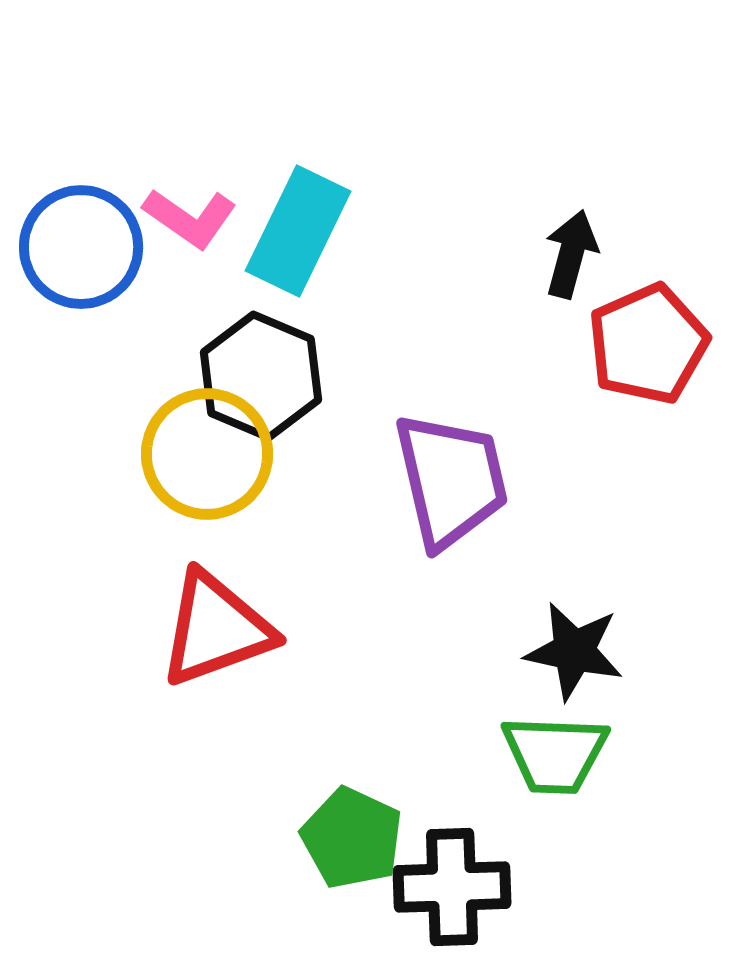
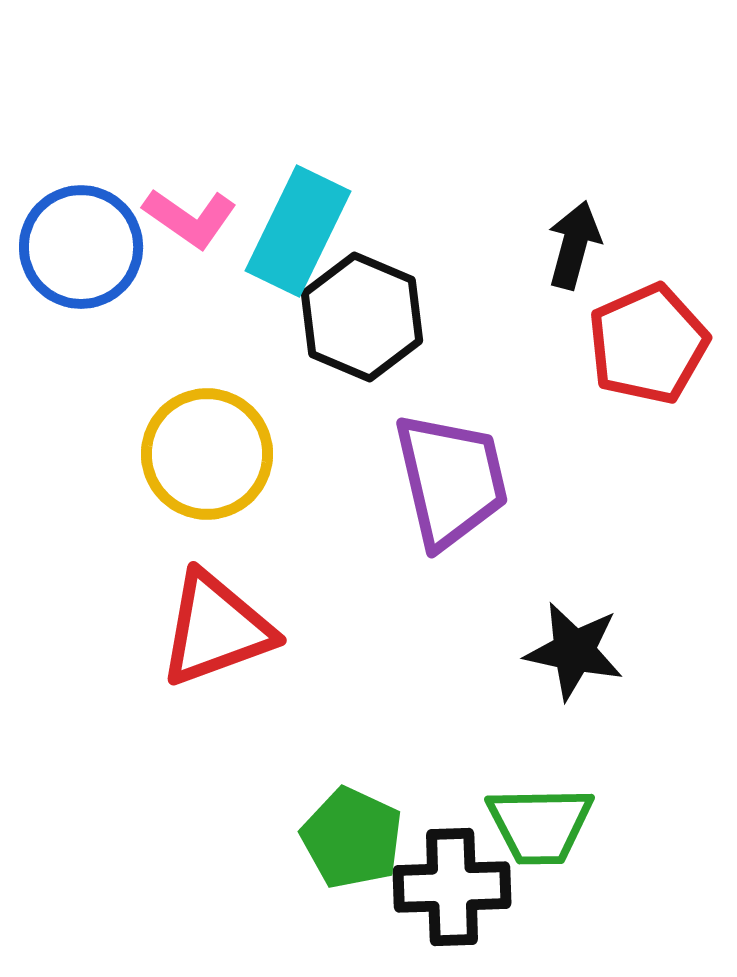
black arrow: moved 3 px right, 9 px up
black hexagon: moved 101 px right, 59 px up
green trapezoid: moved 15 px left, 71 px down; rotated 3 degrees counterclockwise
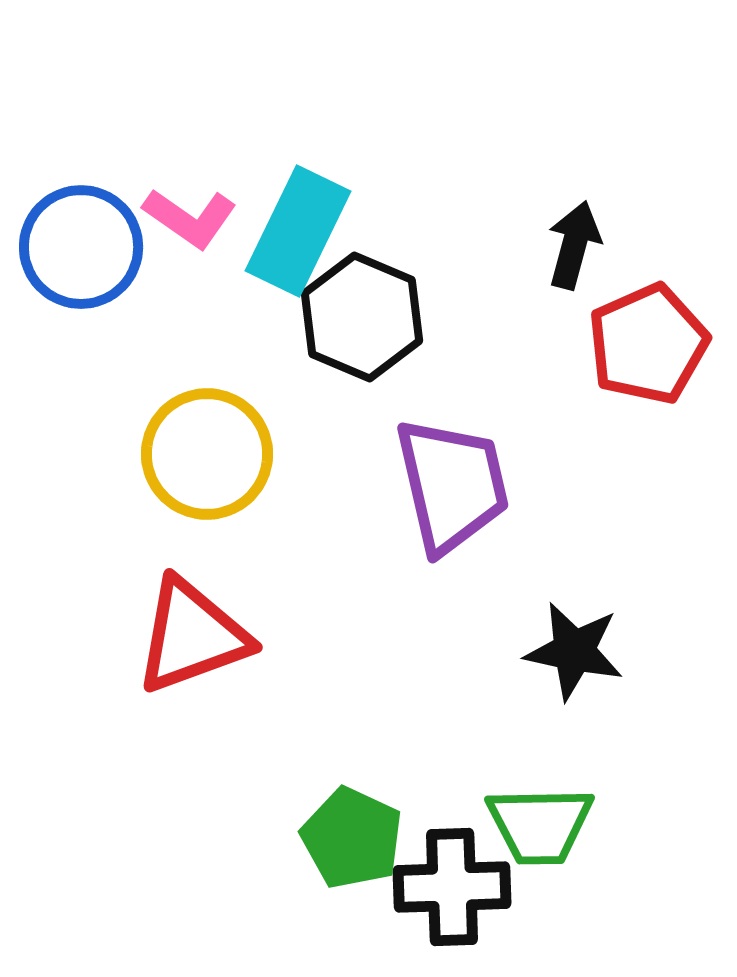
purple trapezoid: moved 1 px right, 5 px down
red triangle: moved 24 px left, 7 px down
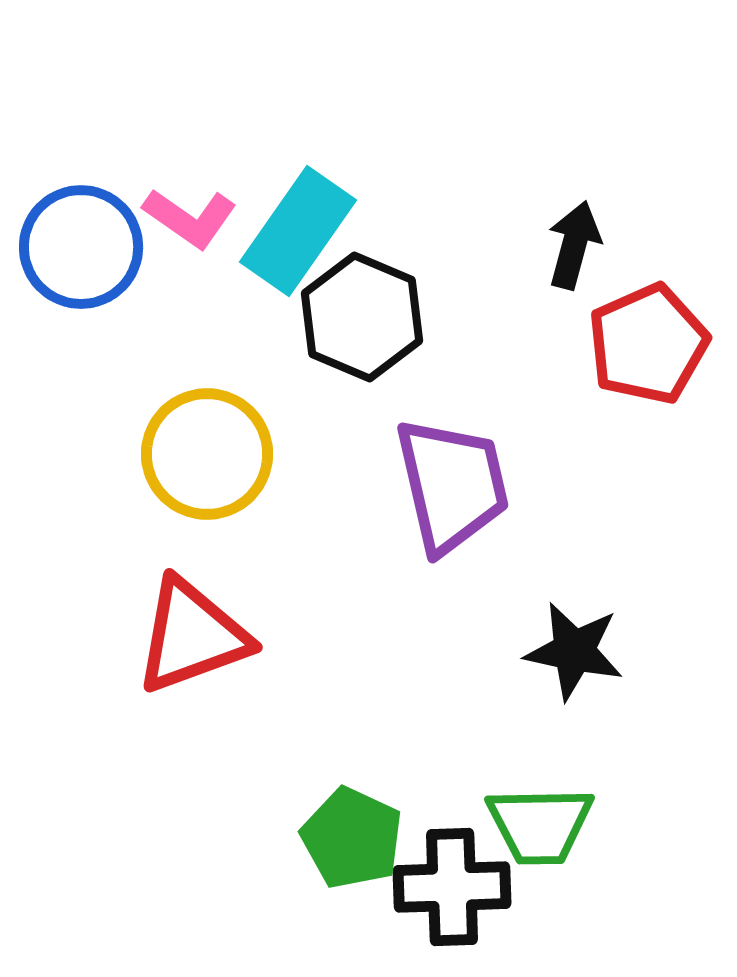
cyan rectangle: rotated 9 degrees clockwise
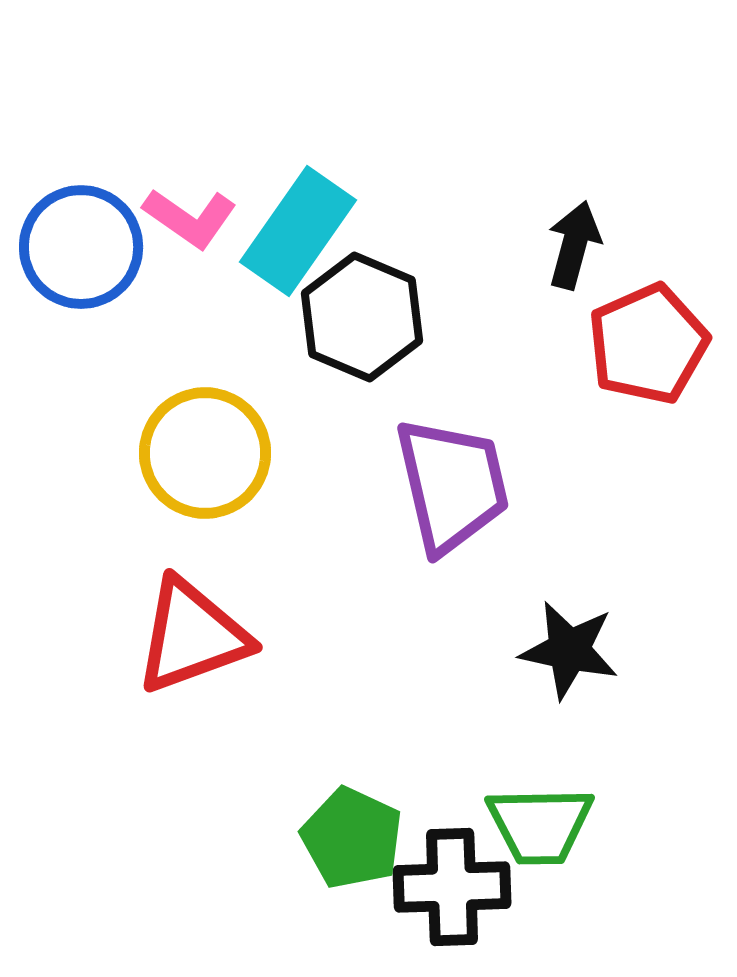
yellow circle: moved 2 px left, 1 px up
black star: moved 5 px left, 1 px up
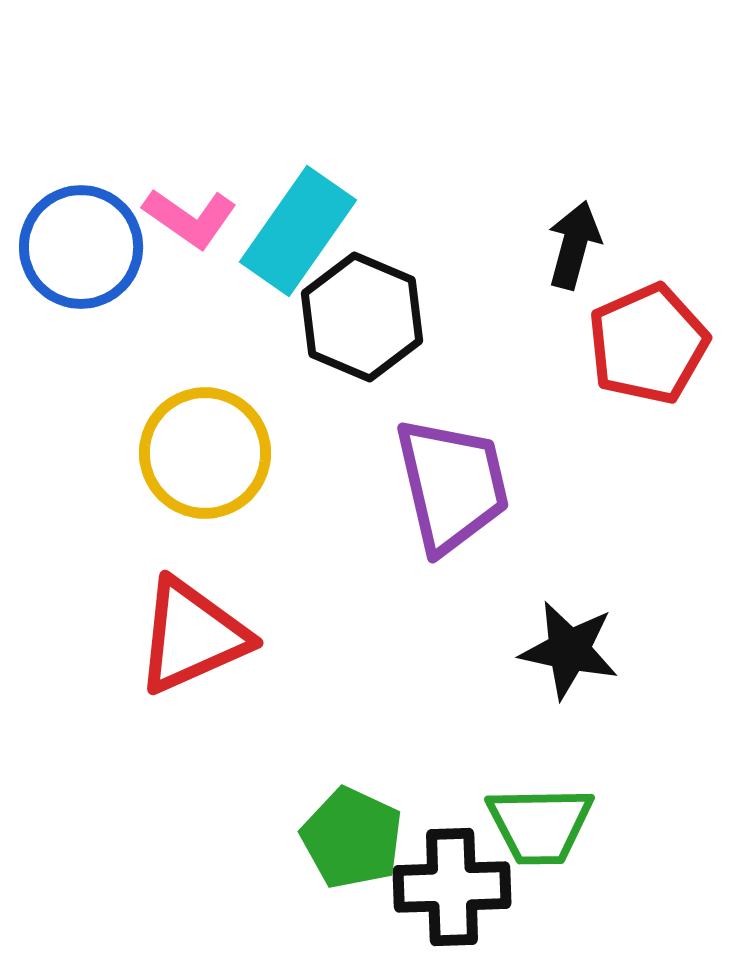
red triangle: rotated 4 degrees counterclockwise
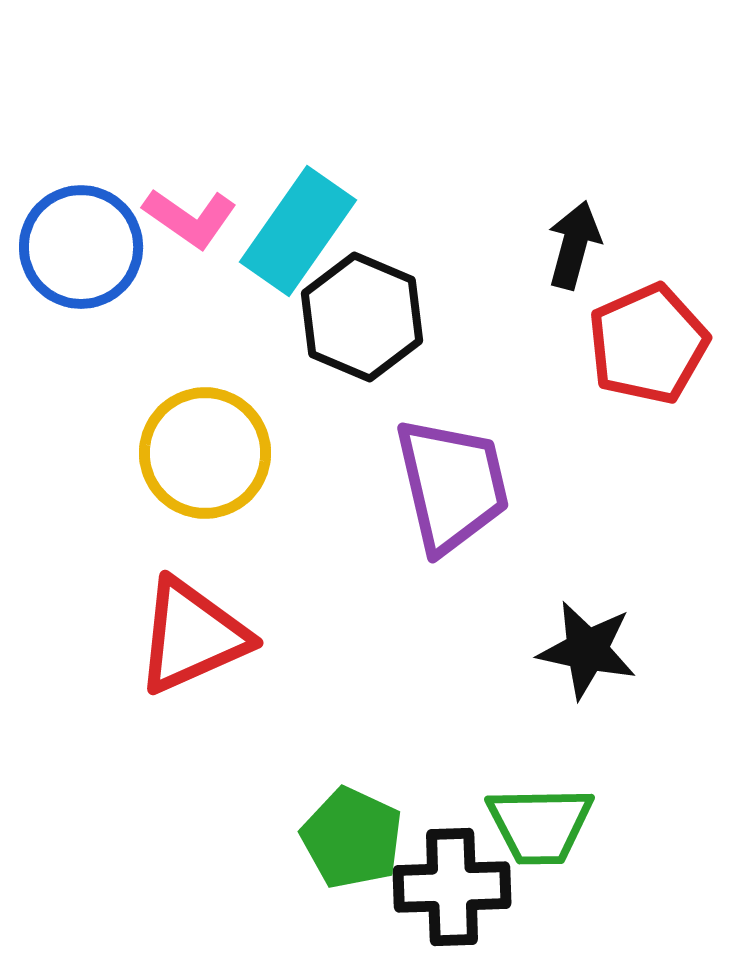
black star: moved 18 px right
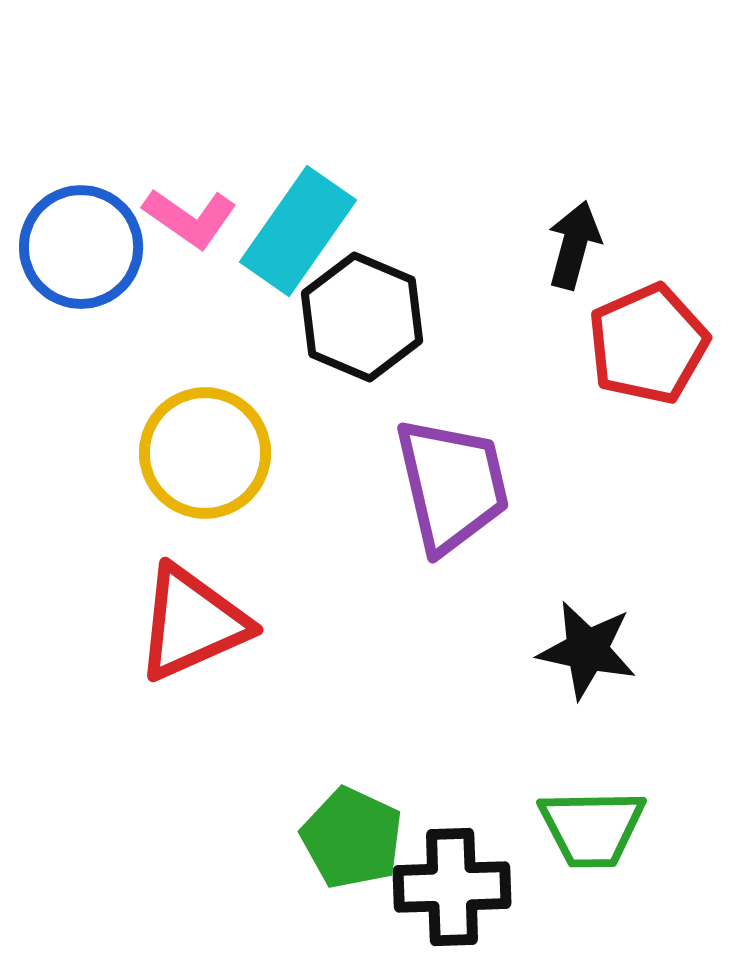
red triangle: moved 13 px up
green trapezoid: moved 52 px right, 3 px down
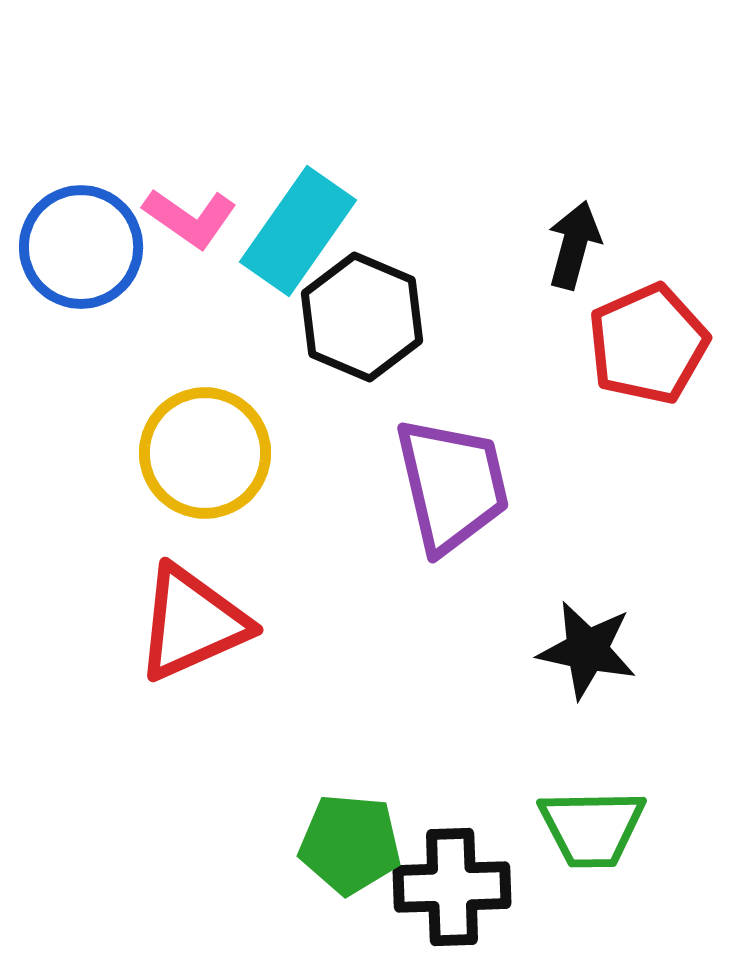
green pentagon: moved 2 px left, 6 px down; rotated 20 degrees counterclockwise
